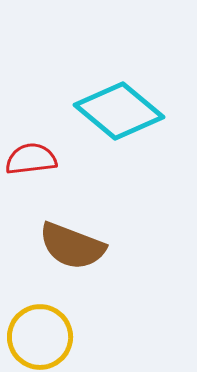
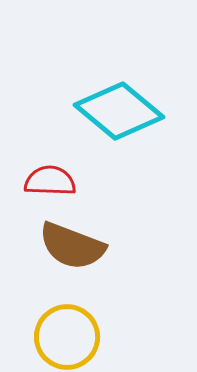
red semicircle: moved 19 px right, 22 px down; rotated 9 degrees clockwise
yellow circle: moved 27 px right
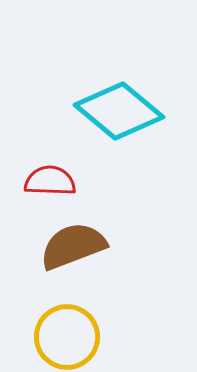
brown semicircle: moved 1 px right; rotated 138 degrees clockwise
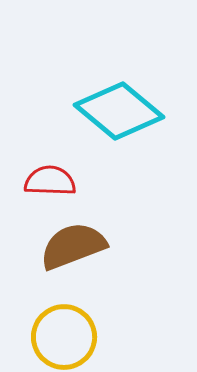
yellow circle: moved 3 px left
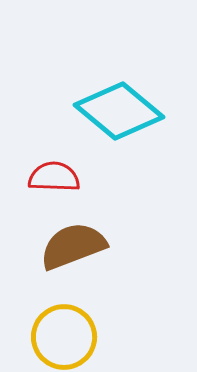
red semicircle: moved 4 px right, 4 px up
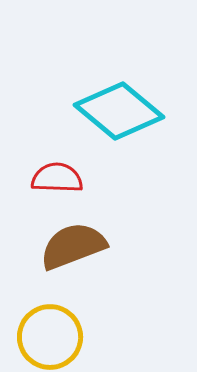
red semicircle: moved 3 px right, 1 px down
yellow circle: moved 14 px left
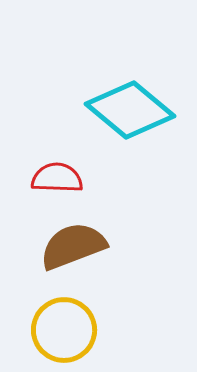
cyan diamond: moved 11 px right, 1 px up
yellow circle: moved 14 px right, 7 px up
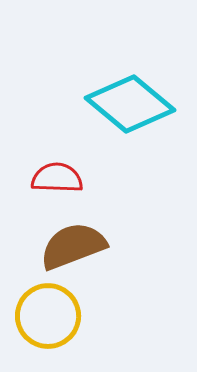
cyan diamond: moved 6 px up
yellow circle: moved 16 px left, 14 px up
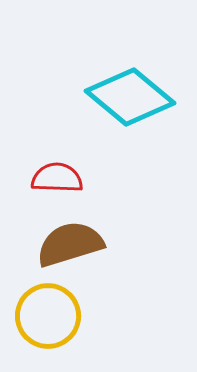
cyan diamond: moved 7 px up
brown semicircle: moved 3 px left, 2 px up; rotated 4 degrees clockwise
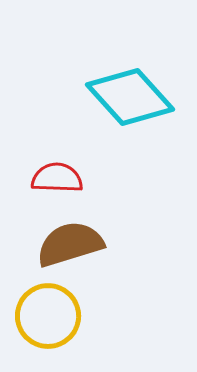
cyan diamond: rotated 8 degrees clockwise
